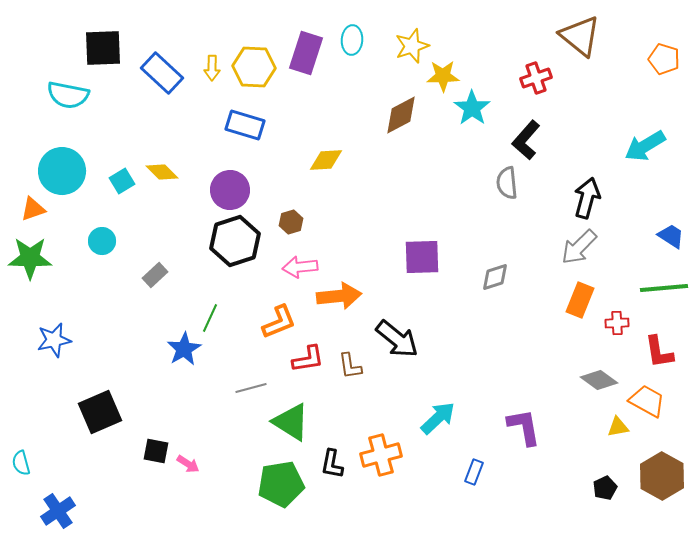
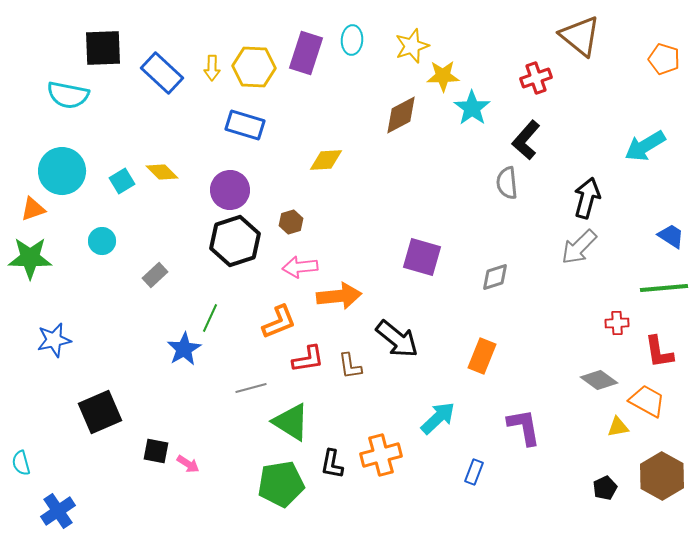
purple square at (422, 257): rotated 18 degrees clockwise
orange rectangle at (580, 300): moved 98 px left, 56 px down
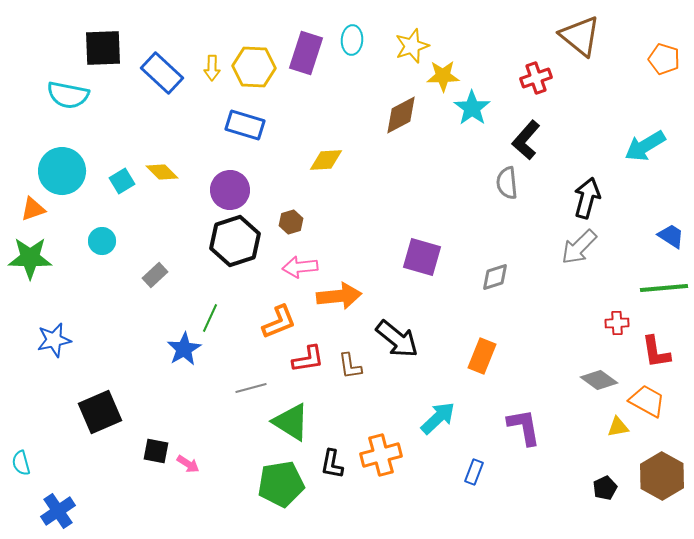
red L-shape at (659, 352): moved 3 px left
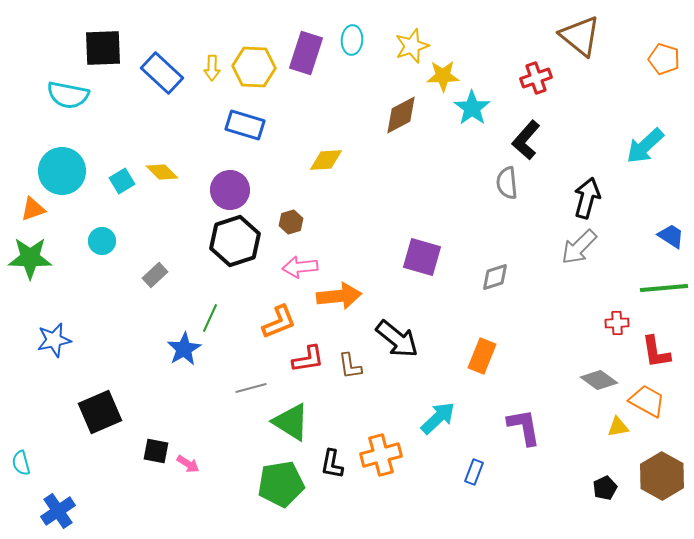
cyan arrow at (645, 146): rotated 12 degrees counterclockwise
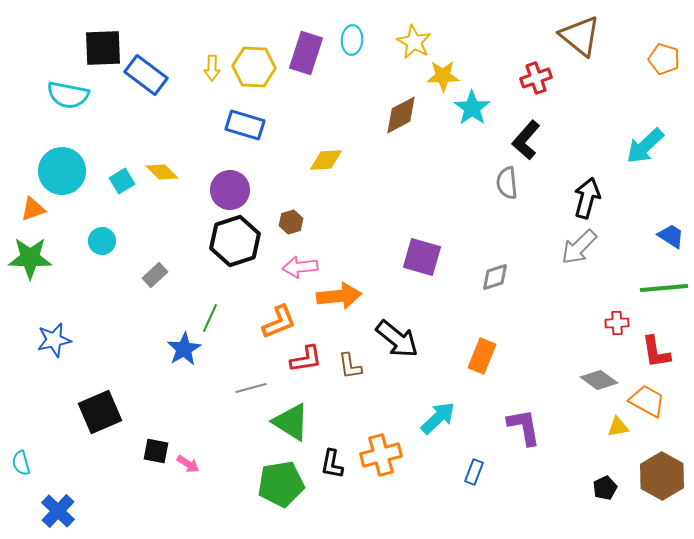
yellow star at (412, 46): moved 2 px right, 4 px up; rotated 24 degrees counterclockwise
blue rectangle at (162, 73): moved 16 px left, 2 px down; rotated 6 degrees counterclockwise
red L-shape at (308, 359): moved 2 px left
blue cross at (58, 511): rotated 12 degrees counterclockwise
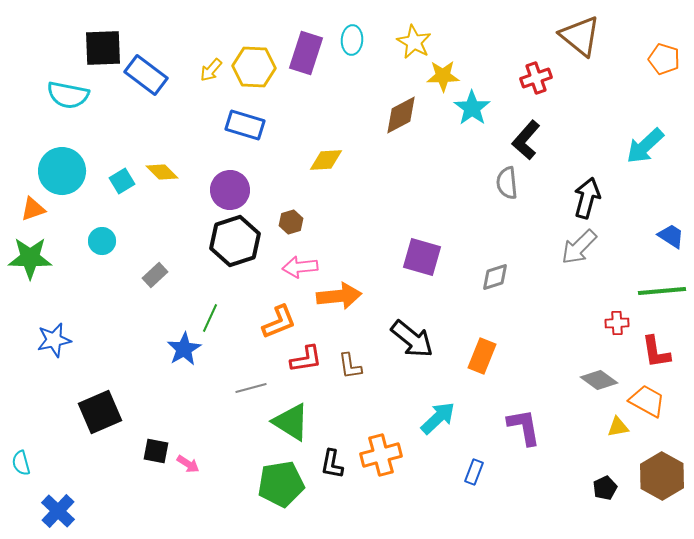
yellow arrow at (212, 68): moved 1 px left, 2 px down; rotated 40 degrees clockwise
green line at (664, 288): moved 2 px left, 3 px down
black arrow at (397, 339): moved 15 px right
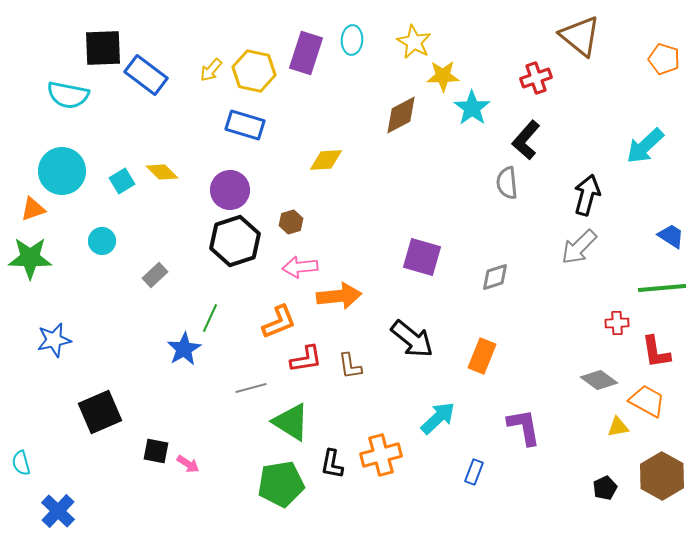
yellow hexagon at (254, 67): moved 4 px down; rotated 9 degrees clockwise
black arrow at (587, 198): moved 3 px up
green line at (662, 291): moved 3 px up
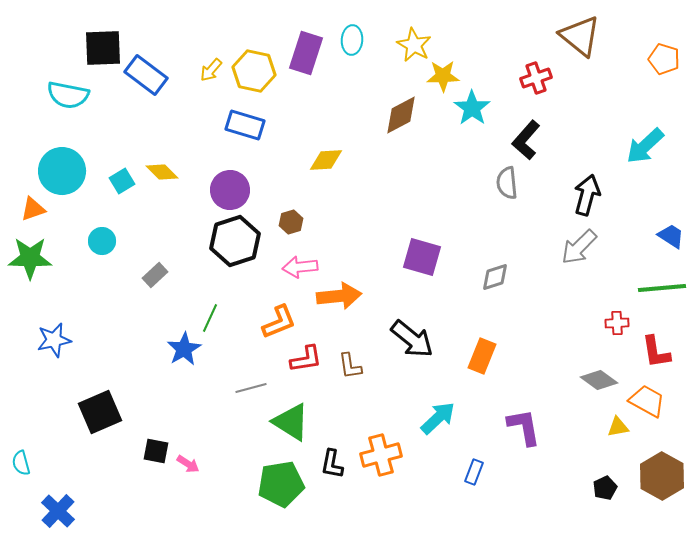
yellow star at (414, 42): moved 3 px down
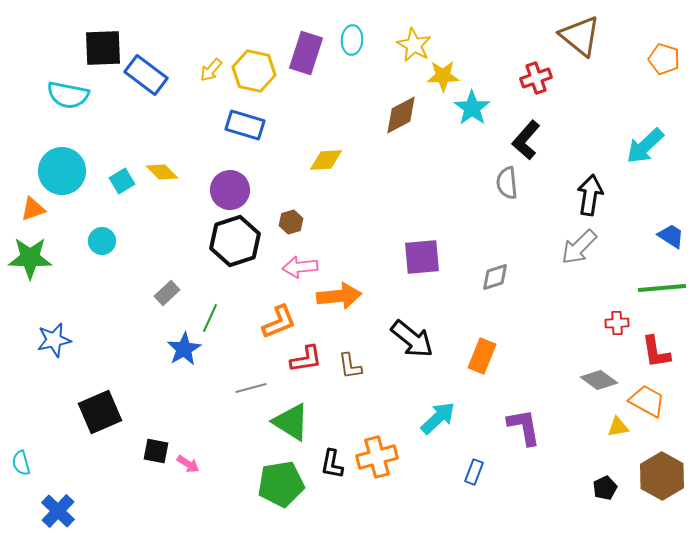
black arrow at (587, 195): moved 3 px right; rotated 6 degrees counterclockwise
purple square at (422, 257): rotated 21 degrees counterclockwise
gray rectangle at (155, 275): moved 12 px right, 18 px down
orange cross at (381, 455): moved 4 px left, 2 px down
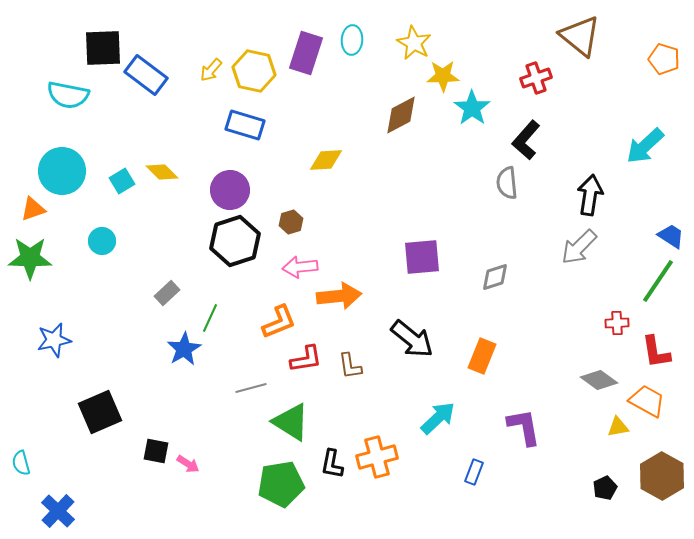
yellow star at (414, 45): moved 2 px up
green line at (662, 288): moved 4 px left, 7 px up; rotated 51 degrees counterclockwise
